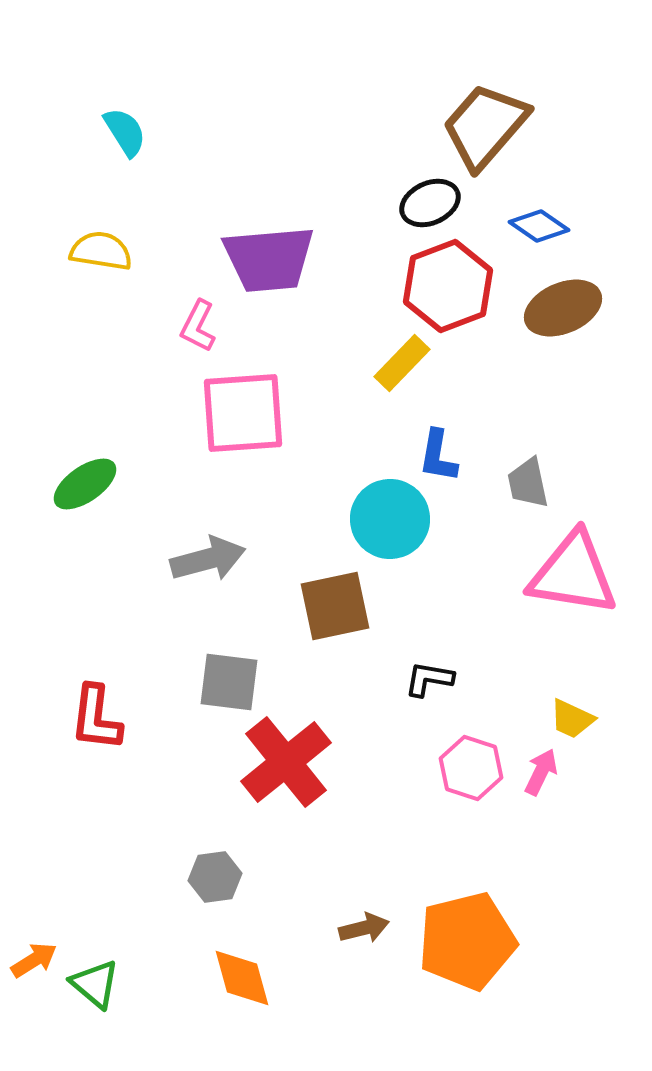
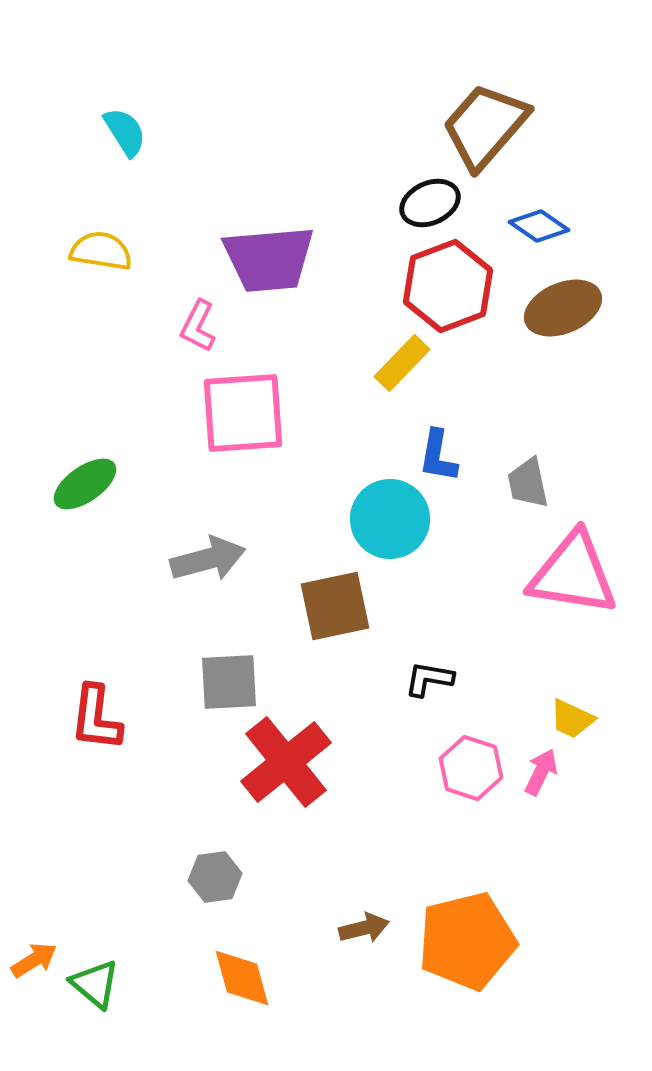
gray square: rotated 10 degrees counterclockwise
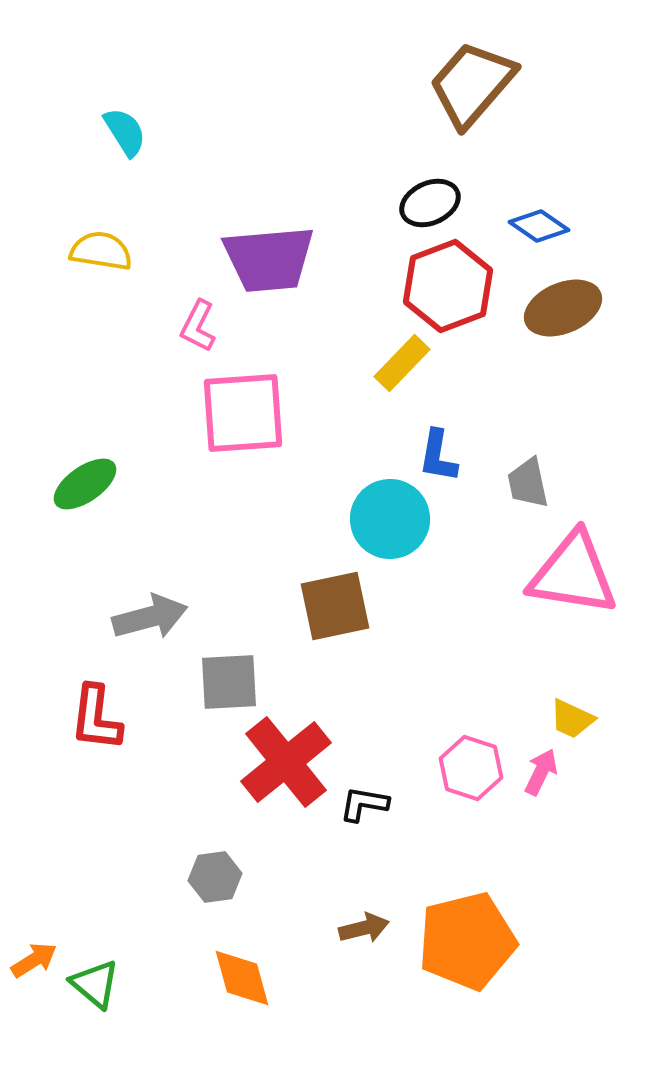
brown trapezoid: moved 13 px left, 42 px up
gray arrow: moved 58 px left, 58 px down
black L-shape: moved 65 px left, 125 px down
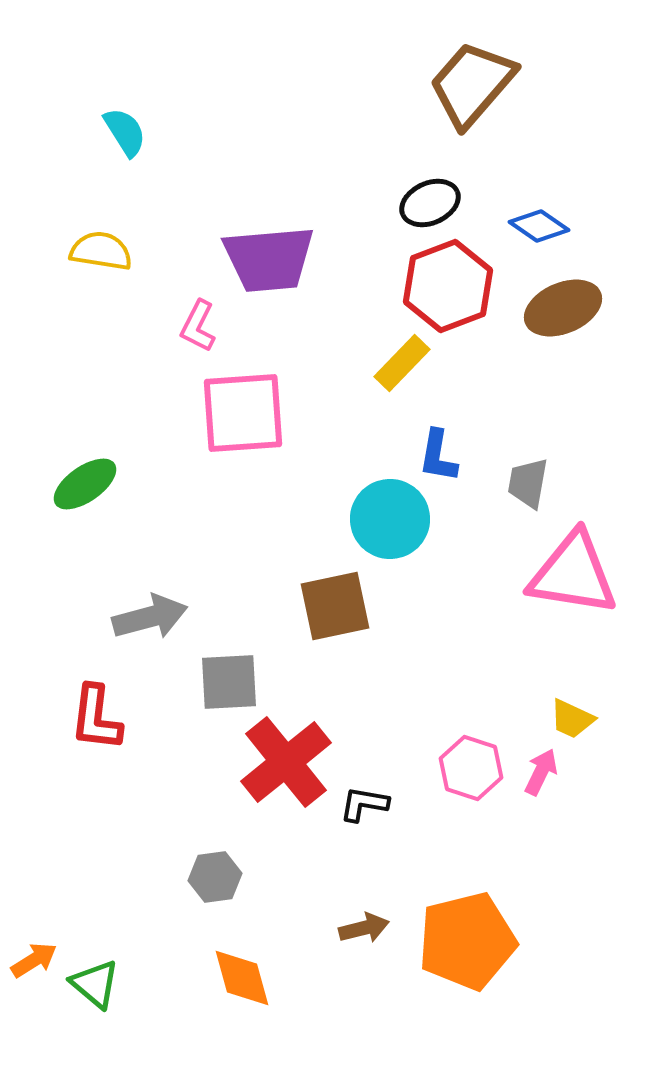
gray trapezoid: rotated 22 degrees clockwise
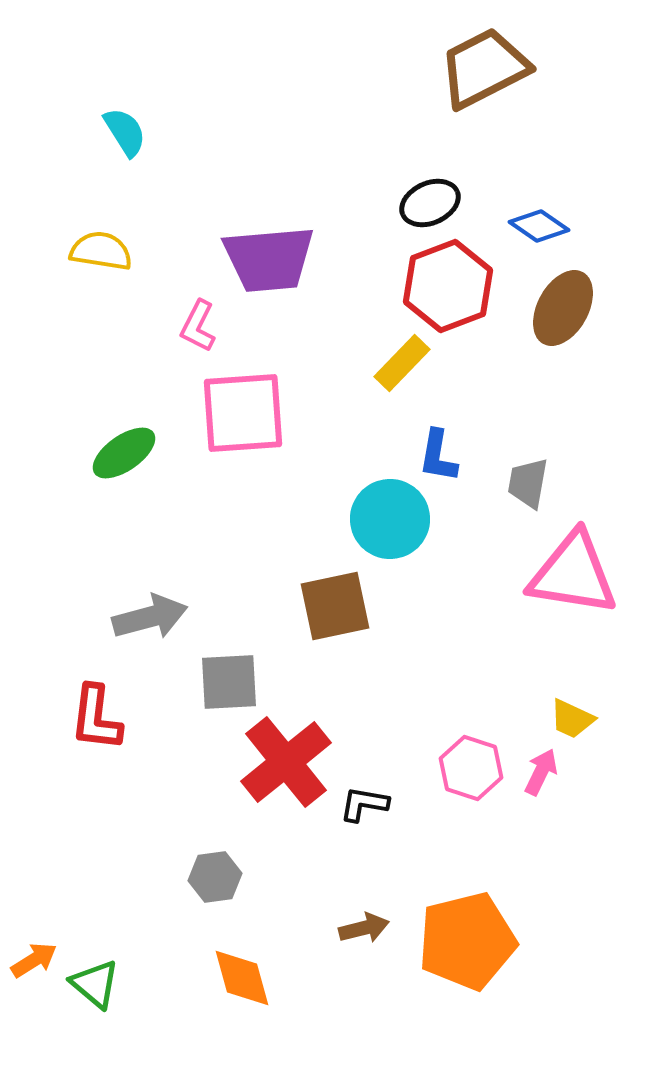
brown trapezoid: moved 12 px right, 16 px up; rotated 22 degrees clockwise
brown ellipse: rotated 38 degrees counterclockwise
green ellipse: moved 39 px right, 31 px up
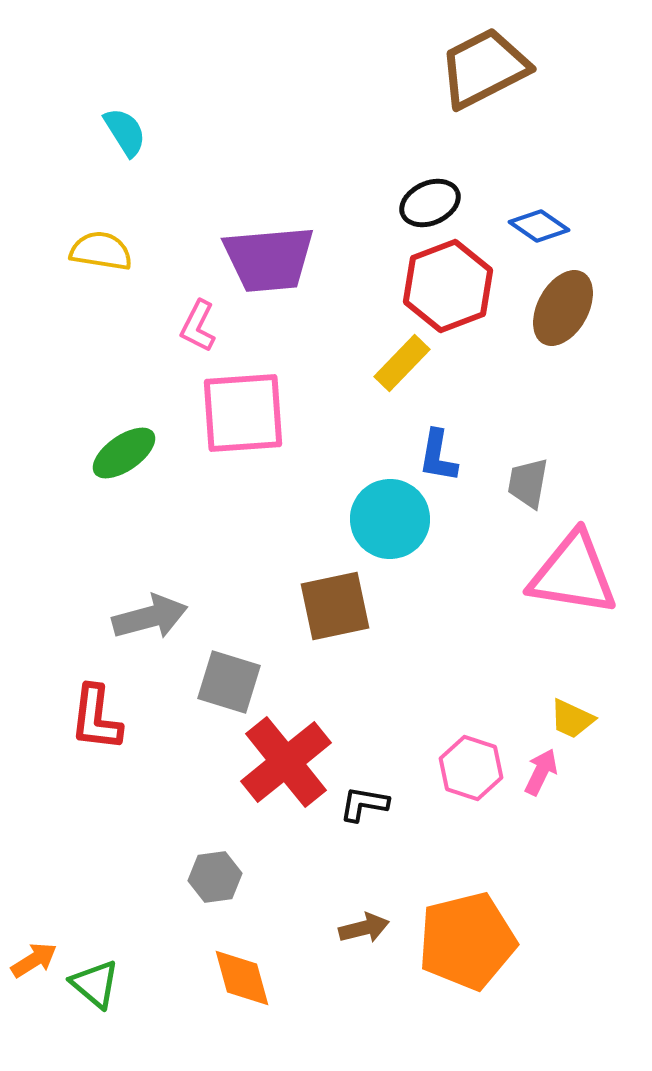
gray square: rotated 20 degrees clockwise
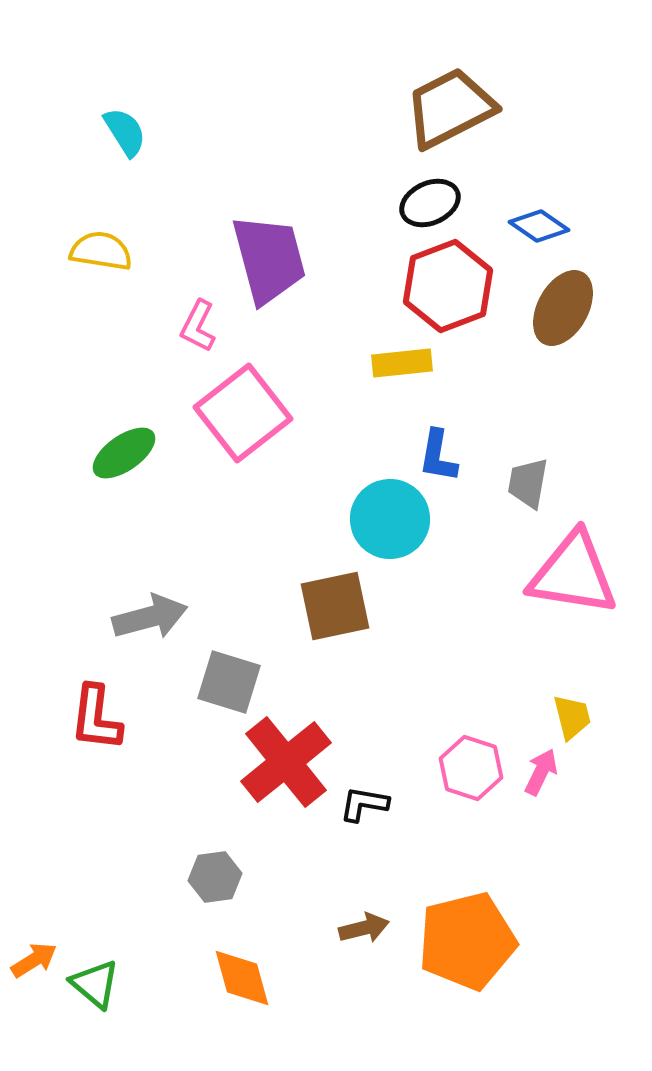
brown trapezoid: moved 34 px left, 40 px down
purple trapezoid: rotated 100 degrees counterclockwise
yellow rectangle: rotated 40 degrees clockwise
pink square: rotated 34 degrees counterclockwise
yellow trapezoid: moved 2 px up; rotated 129 degrees counterclockwise
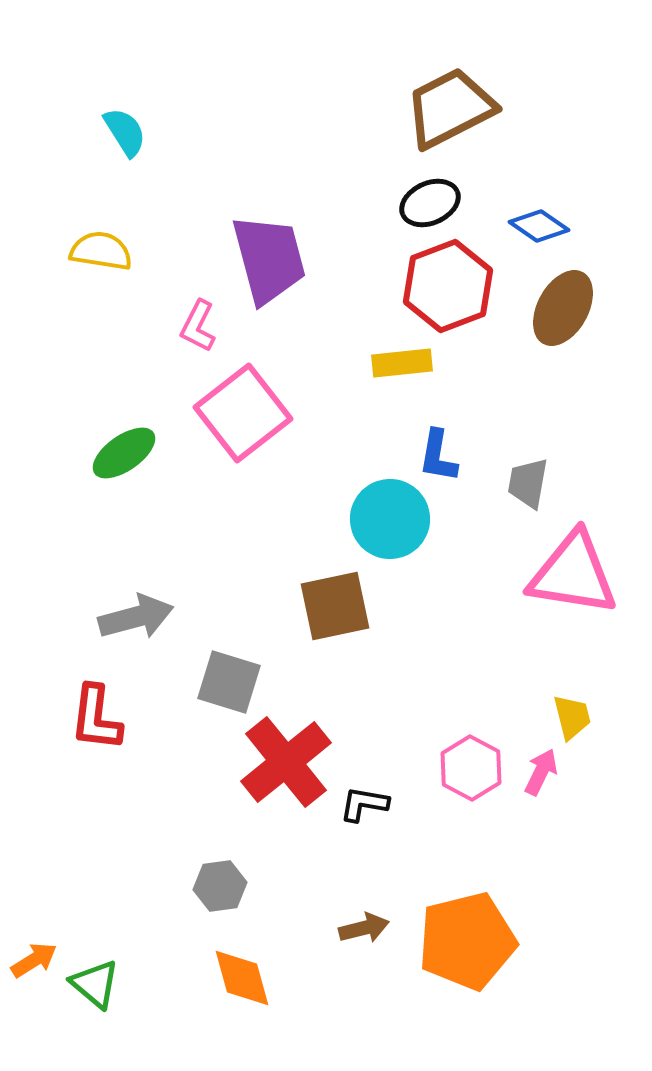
gray arrow: moved 14 px left
pink hexagon: rotated 10 degrees clockwise
gray hexagon: moved 5 px right, 9 px down
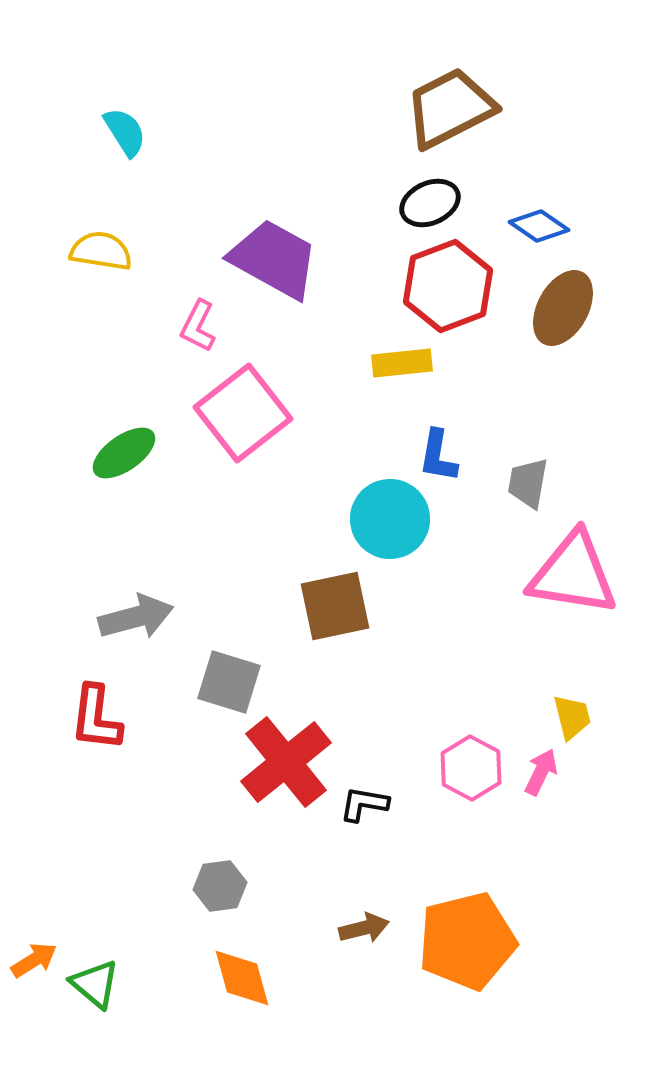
purple trapezoid: moved 5 px right; rotated 46 degrees counterclockwise
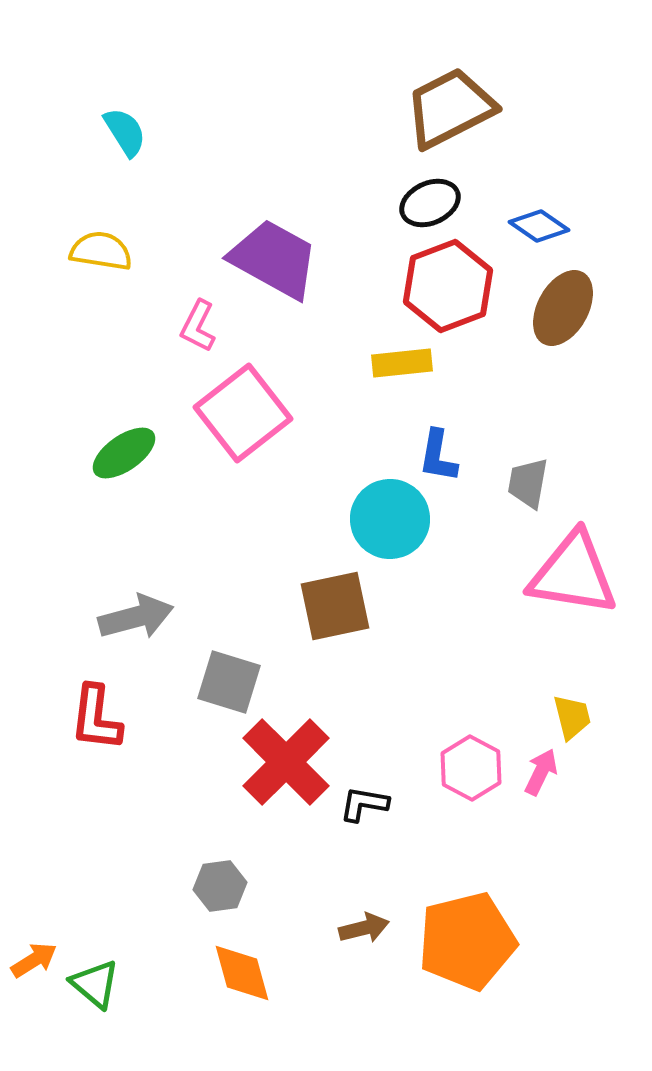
red cross: rotated 6 degrees counterclockwise
orange diamond: moved 5 px up
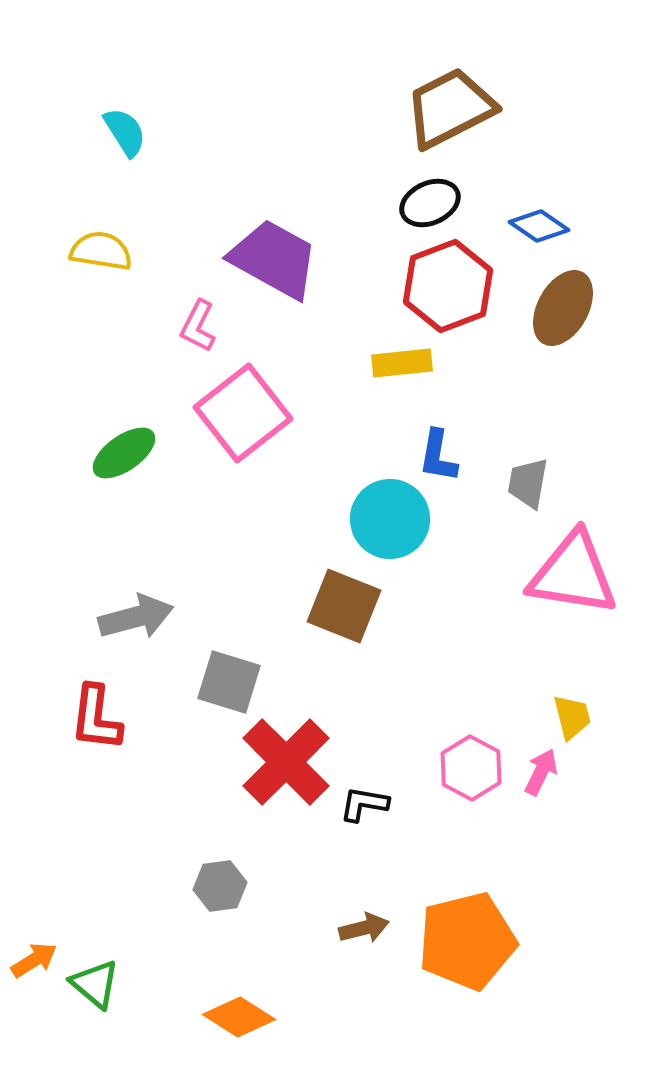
brown square: moved 9 px right; rotated 34 degrees clockwise
orange diamond: moved 3 px left, 44 px down; rotated 42 degrees counterclockwise
